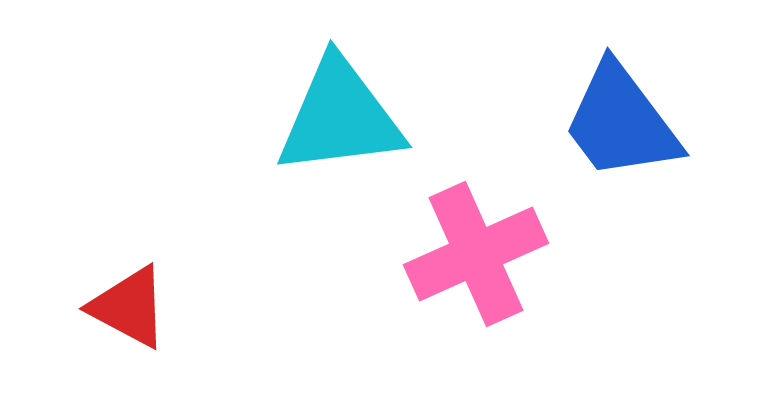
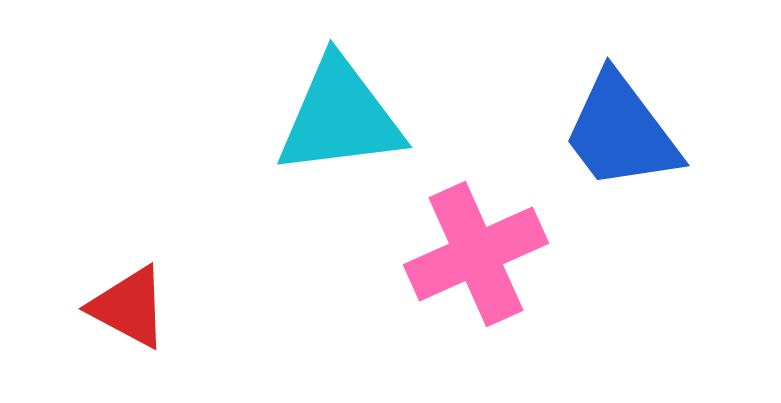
blue trapezoid: moved 10 px down
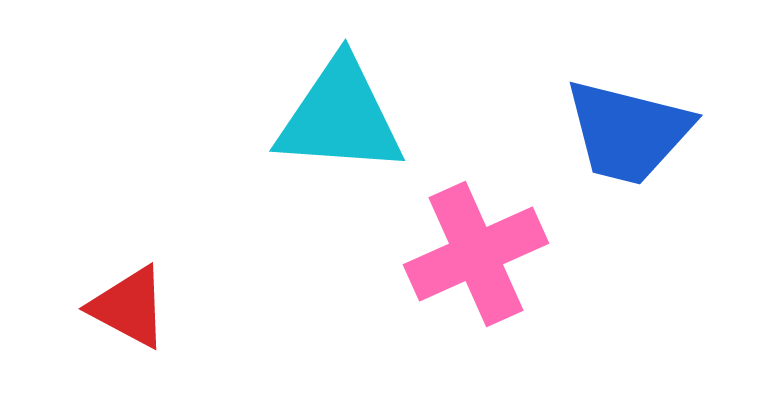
cyan triangle: rotated 11 degrees clockwise
blue trapezoid: moved 7 px right; rotated 39 degrees counterclockwise
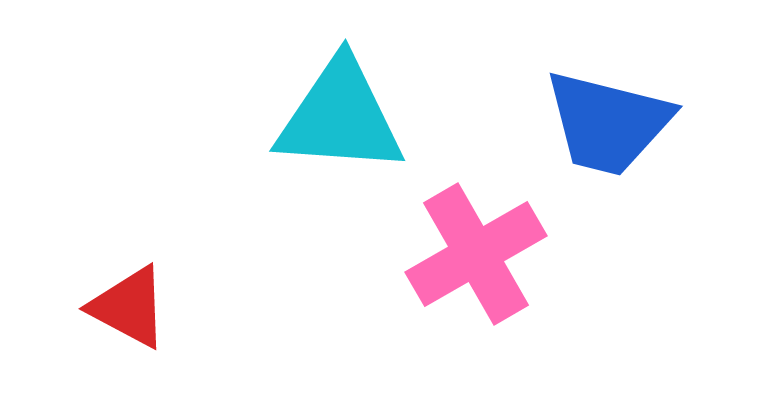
blue trapezoid: moved 20 px left, 9 px up
pink cross: rotated 6 degrees counterclockwise
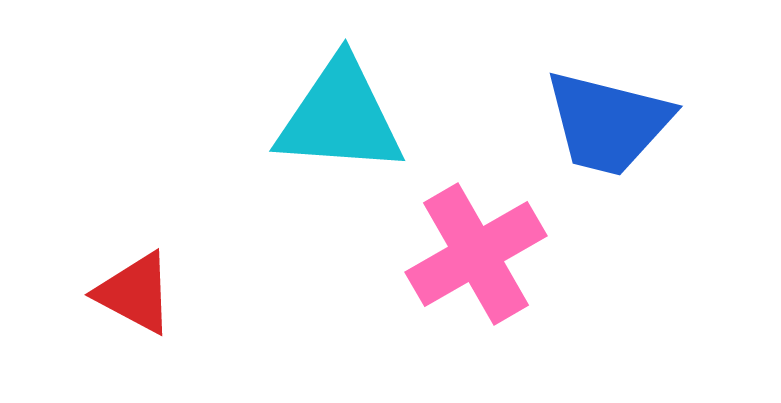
red triangle: moved 6 px right, 14 px up
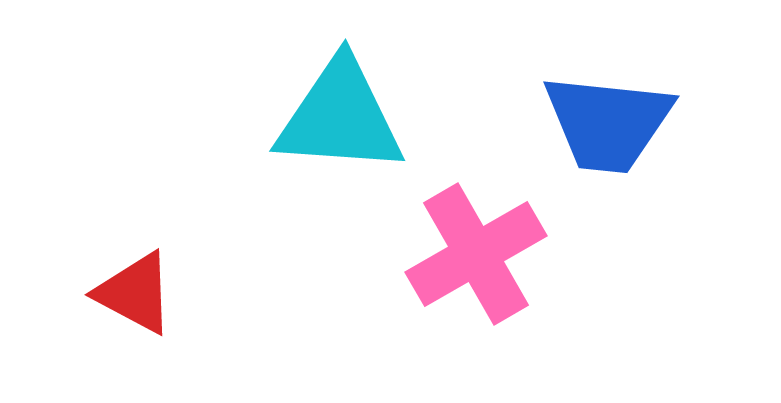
blue trapezoid: rotated 8 degrees counterclockwise
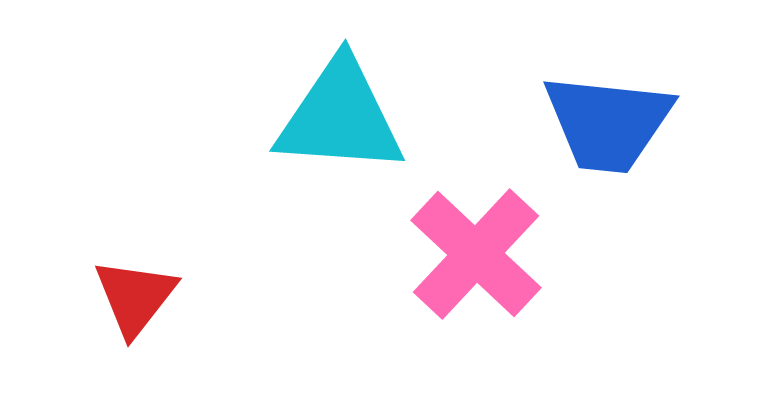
pink cross: rotated 17 degrees counterclockwise
red triangle: moved 4 px down; rotated 40 degrees clockwise
